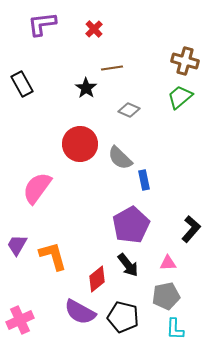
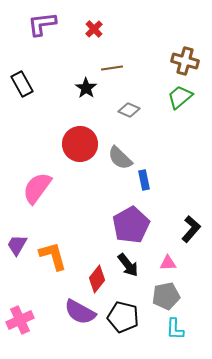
red diamond: rotated 12 degrees counterclockwise
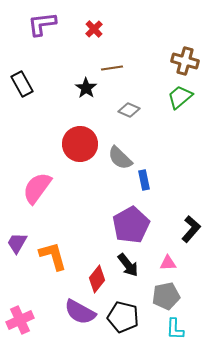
purple trapezoid: moved 2 px up
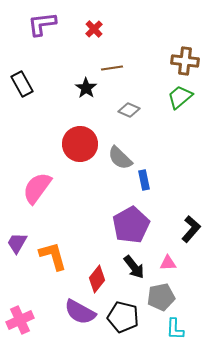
brown cross: rotated 8 degrees counterclockwise
black arrow: moved 6 px right, 2 px down
gray pentagon: moved 5 px left, 1 px down
